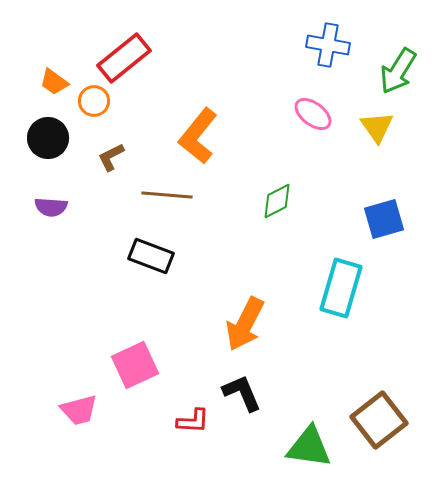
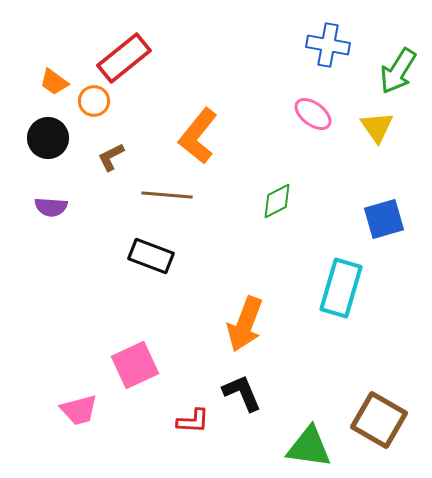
orange arrow: rotated 6 degrees counterclockwise
brown square: rotated 22 degrees counterclockwise
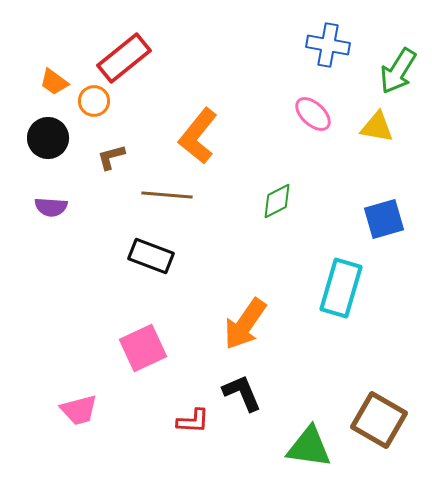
pink ellipse: rotated 6 degrees clockwise
yellow triangle: rotated 45 degrees counterclockwise
brown L-shape: rotated 12 degrees clockwise
orange arrow: rotated 14 degrees clockwise
pink square: moved 8 px right, 17 px up
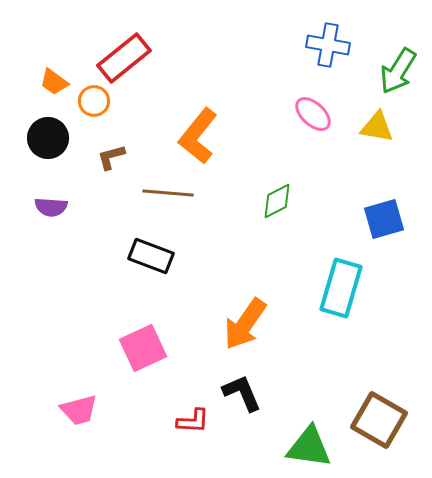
brown line: moved 1 px right, 2 px up
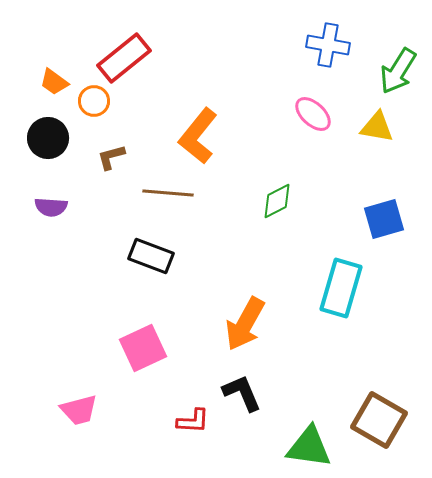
orange arrow: rotated 6 degrees counterclockwise
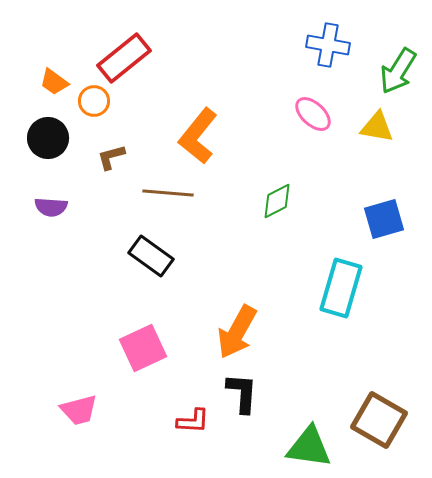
black rectangle: rotated 15 degrees clockwise
orange arrow: moved 8 px left, 8 px down
black L-shape: rotated 27 degrees clockwise
